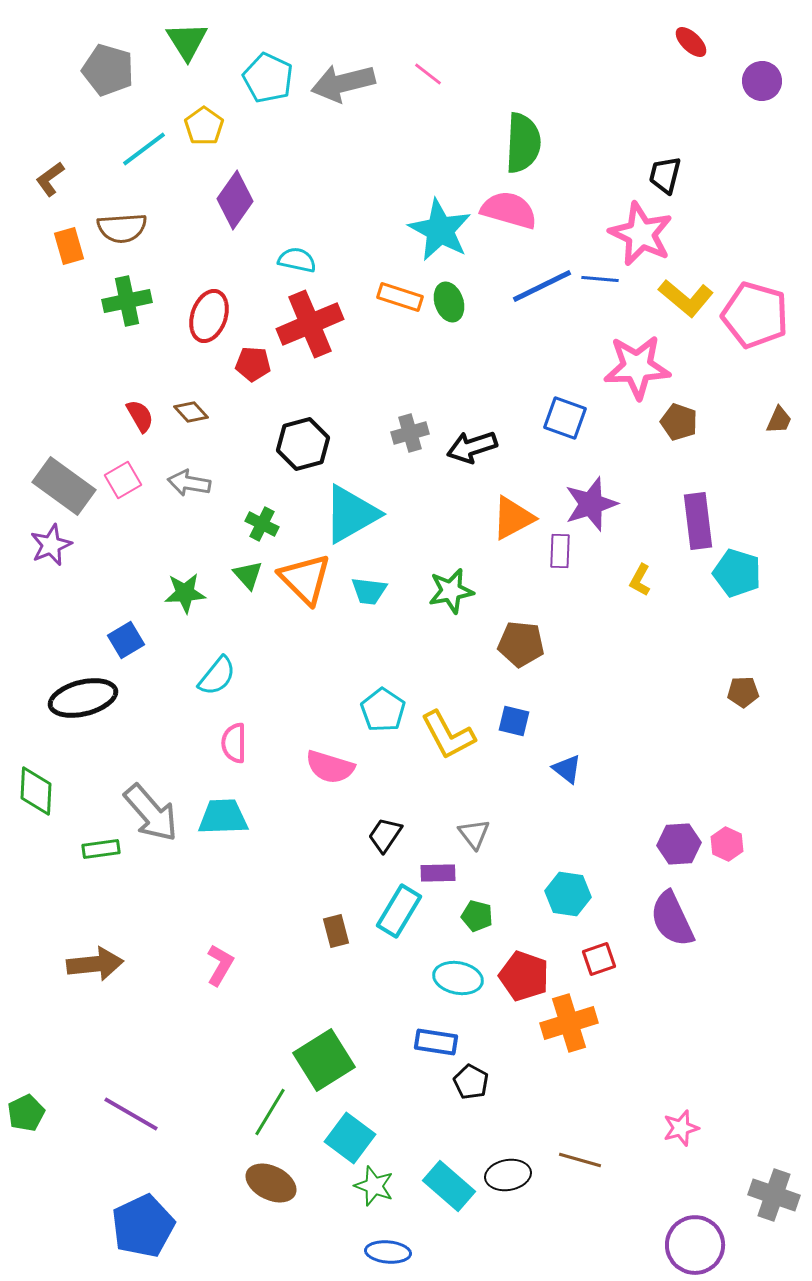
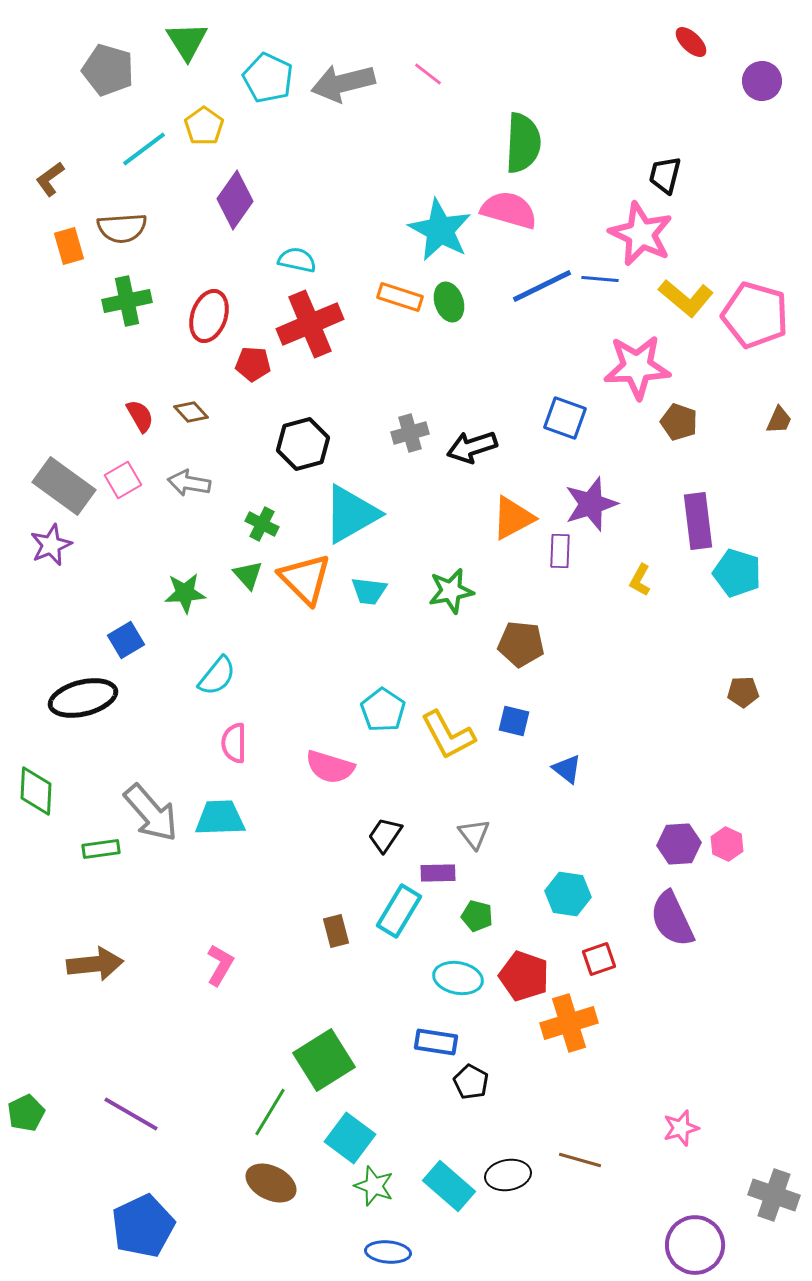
cyan trapezoid at (223, 817): moved 3 px left, 1 px down
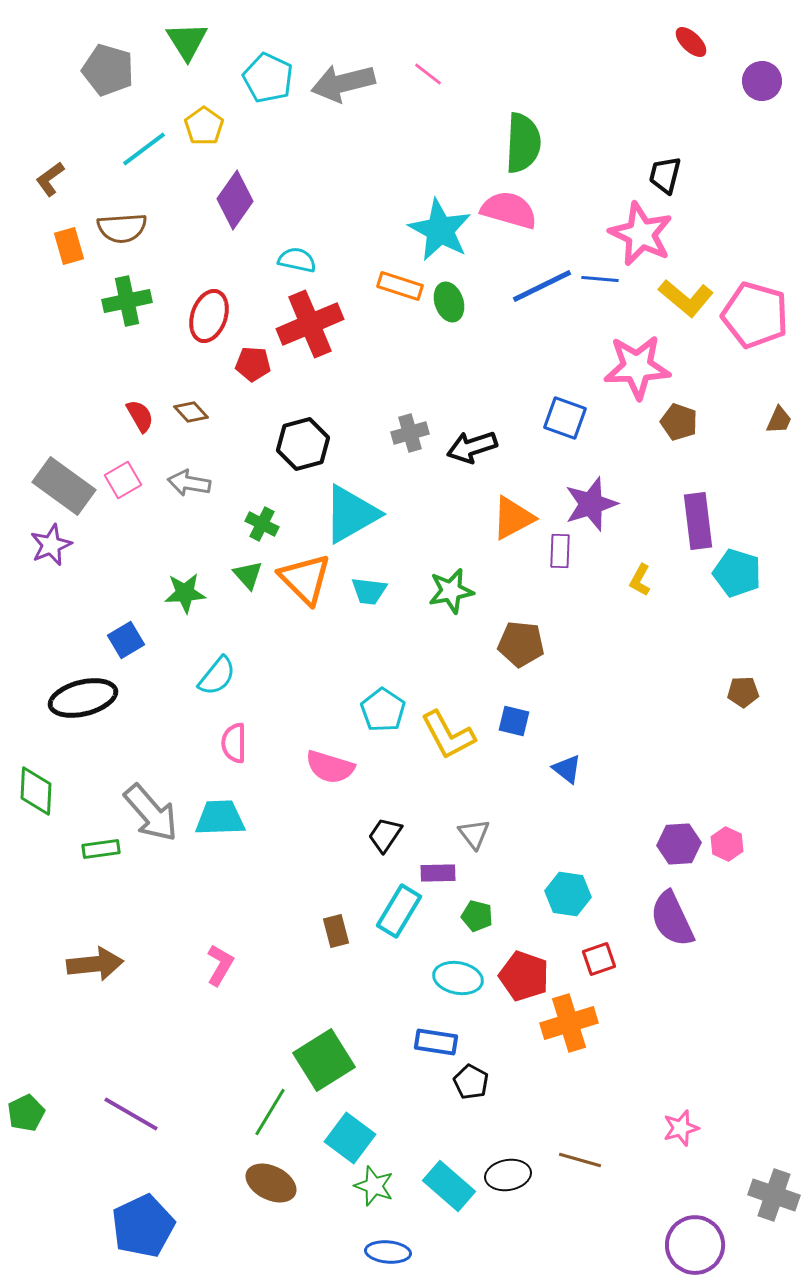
orange rectangle at (400, 297): moved 11 px up
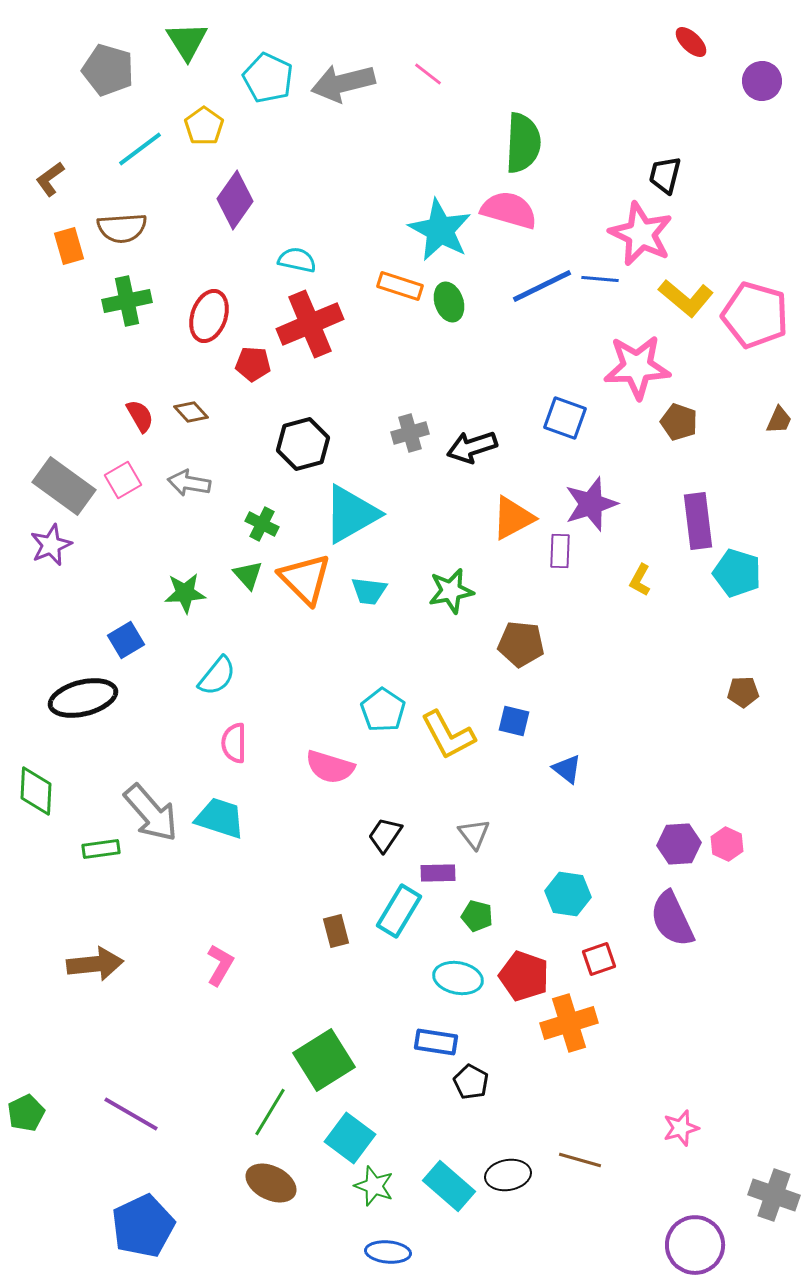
cyan line at (144, 149): moved 4 px left
cyan trapezoid at (220, 818): rotated 20 degrees clockwise
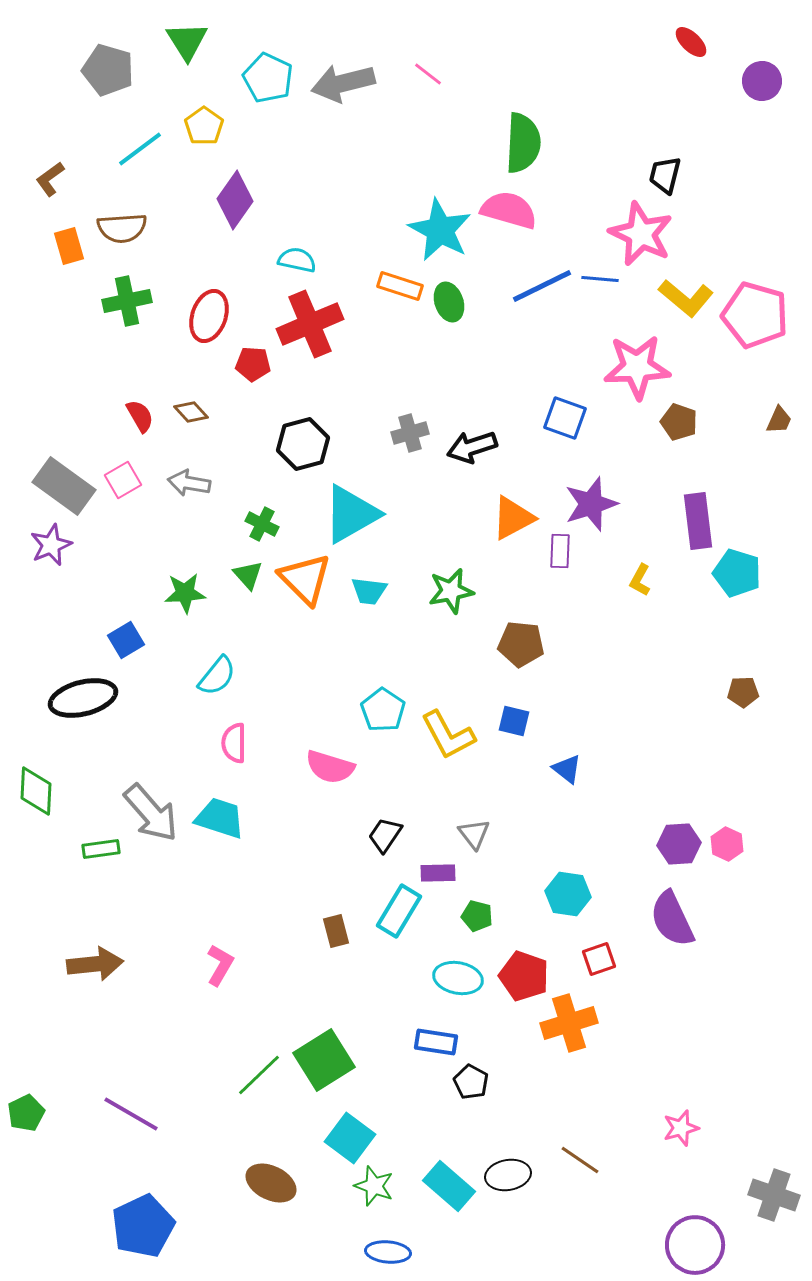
green line at (270, 1112): moved 11 px left, 37 px up; rotated 15 degrees clockwise
brown line at (580, 1160): rotated 18 degrees clockwise
